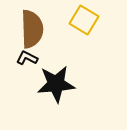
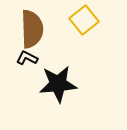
yellow square: rotated 20 degrees clockwise
black star: moved 2 px right
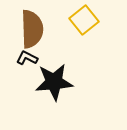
black star: moved 4 px left, 2 px up
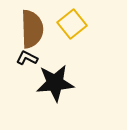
yellow square: moved 12 px left, 4 px down
black star: moved 1 px right, 1 px down
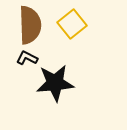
brown semicircle: moved 2 px left, 4 px up
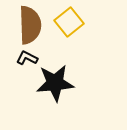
yellow square: moved 3 px left, 2 px up
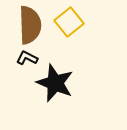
black star: rotated 27 degrees clockwise
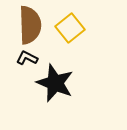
yellow square: moved 1 px right, 6 px down
